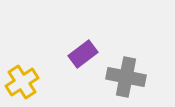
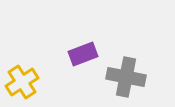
purple rectangle: rotated 16 degrees clockwise
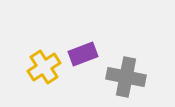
yellow cross: moved 22 px right, 15 px up
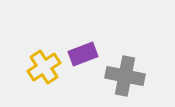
gray cross: moved 1 px left, 1 px up
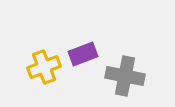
yellow cross: rotated 12 degrees clockwise
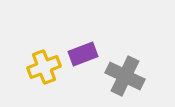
gray cross: rotated 15 degrees clockwise
